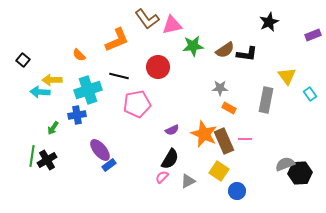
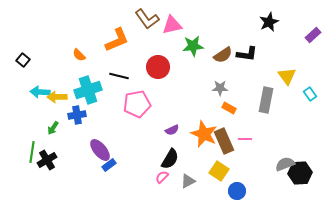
purple rectangle: rotated 21 degrees counterclockwise
brown semicircle: moved 2 px left, 5 px down
yellow arrow: moved 5 px right, 17 px down
green line: moved 4 px up
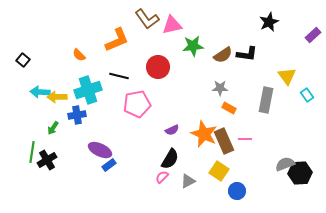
cyan rectangle: moved 3 px left, 1 px down
purple ellipse: rotated 25 degrees counterclockwise
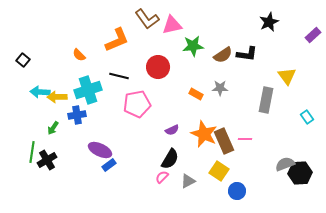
cyan rectangle: moved 22 px down
orange rectangle: moved 33 px left, 14 px up
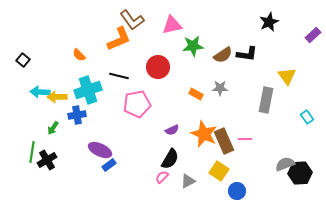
brown L-shape: moved 15 px left, 1 px down
orange L-shape: moved 2 px right, 1 px up
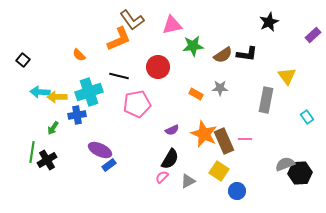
cyan cross: moved 1 px right, 2 px down
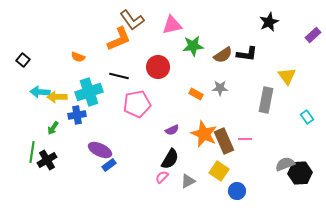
orange semicircle: moved 1 px left, 2 px down; rotated 24 degrees counterclockwise
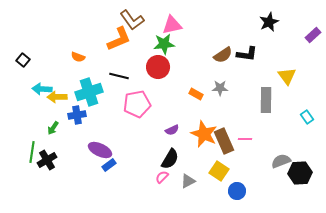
green star: moved 29 px left, 2 px up
cyan arrow: moved 2 px right, 3 px up
gray rectangle: rotated 10 degrees counterclockwise
gray semicircle: moved 4 px left, 3 px up
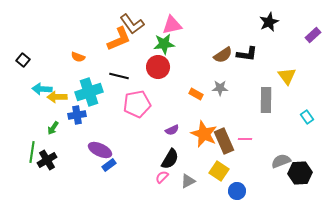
brown L-shape: moved 4 px down
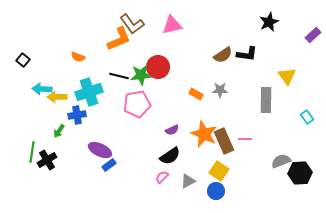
green star: moved 23 px left, 31 px down
gray star: moved 2 px down
green arrow: moved 6 px right, 3 px down
black semicircle: moved 3 px up; rotated 25 degrees clockwise
blue circle: moved 21 px left
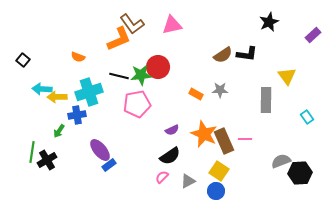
purple ellipse: rotated 25 degrees clockwise
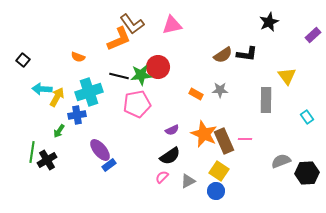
yellow arrow: rotated 120 degrees clockwise
black hexagon: moved 7 px right
